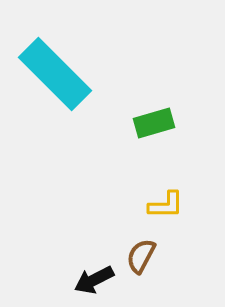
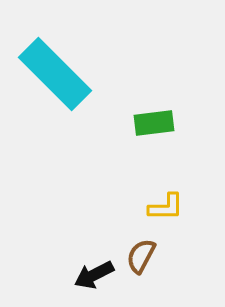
green rectangle: rotated 9 degrees clockwise
yellow L-shape: moved 2 px down
black arrow: moved 5 px up
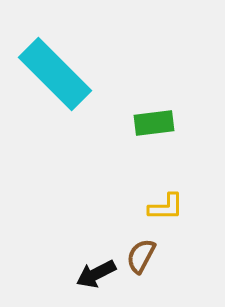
black arrow: moved 2 px right, 1 px up
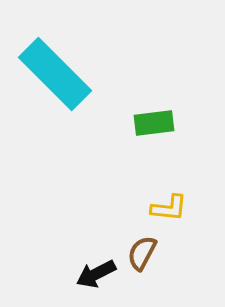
yellow L-shape: moved 3 px right, 1 px down; rotated 6 degrees clockwise
brown semicircle: moved 1 px right, 3 px up
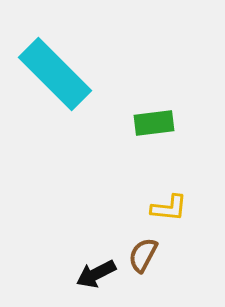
brown semicircle: moved 1 px right, 2 px down
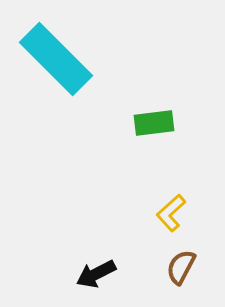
cyan rectangle: moved 1 px right, 15 px up
yellow L-shape: moved 2 px right, 5 px down; rotated 132 degrees clockwise
brown semicircle: moved 38 px right, 12 px down
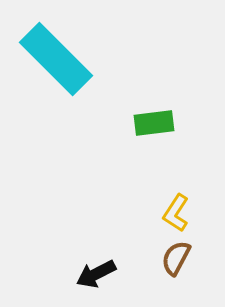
yellow L-shape: moved 5 px right; rotated 15 degrees counterclockwise
brown semicircle: moved 5 px left, 9 px up
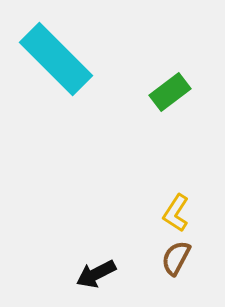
green rectangle: moved 16 px right, 31 px up; rotated 30 degrees counterclockwise
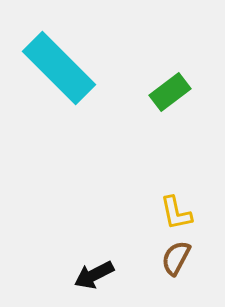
cyan rectangle: moved 3 px right, 9 px down
yellow L-shape: rotated 45 degrees counterclockwise
black arrow: moved 2 px left, 1 px down
